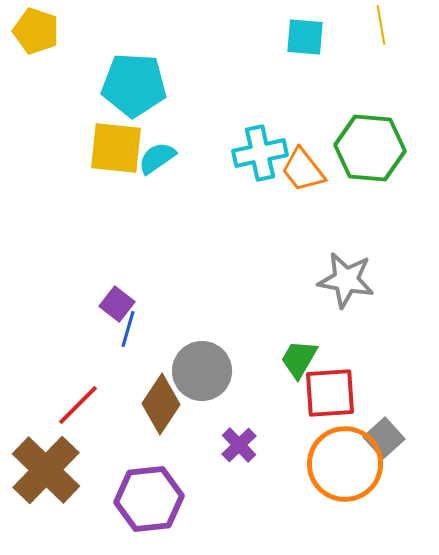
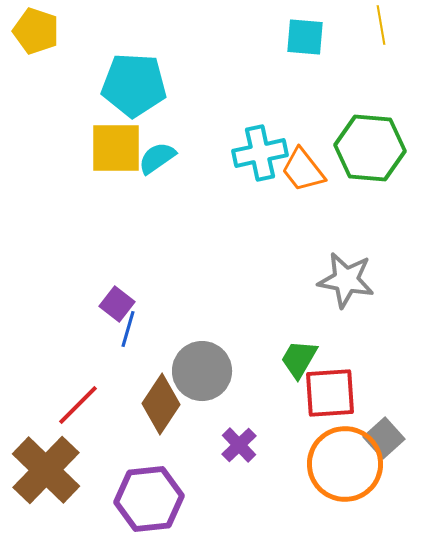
yellow square: rotated 6 degrees counterclockwise
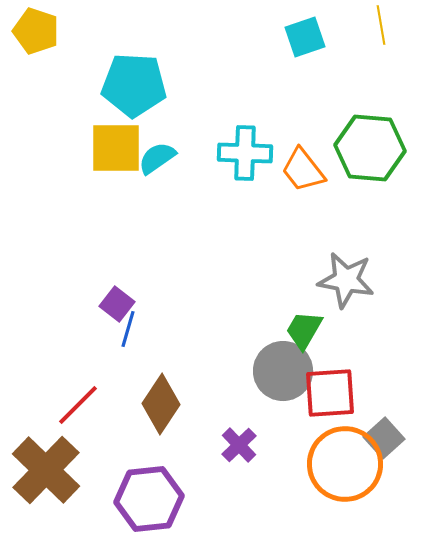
cyan square: rotated 24 degrees counterclockwise
cyan cross: moved 15 px left; rotated 14 degrees clockwise
green trapezoid: moved 5 px right, 29 px up
gray circle: moved 81 px right
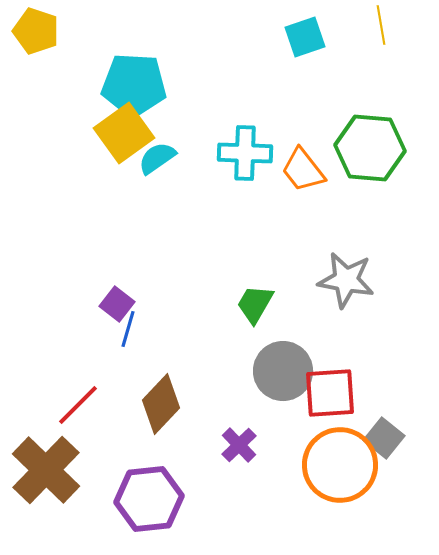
yellow square: moved 8 px right, 15 px up; rotated 36 degrees counterclockwise
green trapezoid: moved 49 px left, 26 px up
brown diamond: rotated 10 degrees clockwise
gray square: rotated 9 degrees counterclockwise
orange circle: moved 5 px left, 1 px down
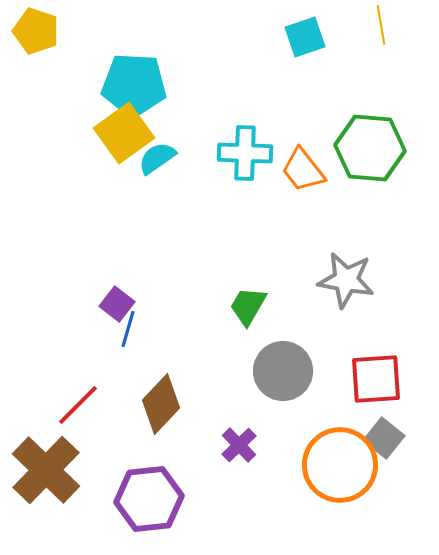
green trapezoid: moved 7 px left, 2 px down
red square: moved 46 px right, 14 px up
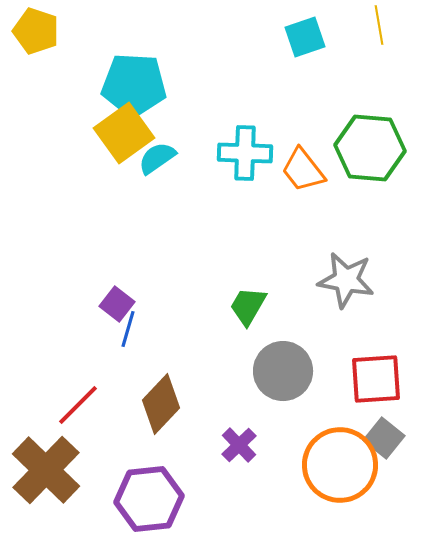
yellow line: moved 2 px left
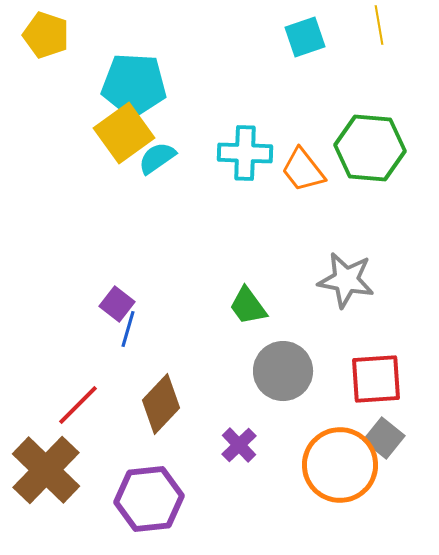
yellow pentagon: moved 10 px right, 4 px down
green trapezoid: rotated 66 degrees counterclockwise
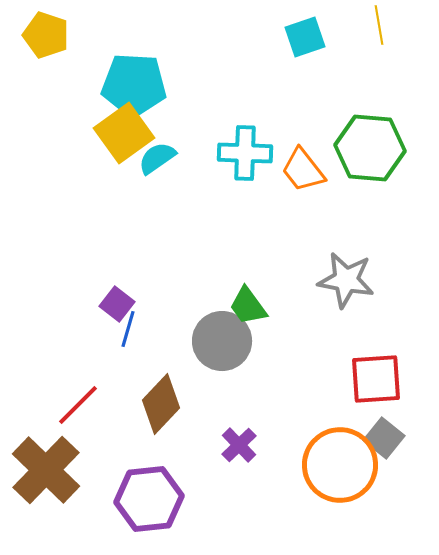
gray circle: moved 61 px left, 30 px up
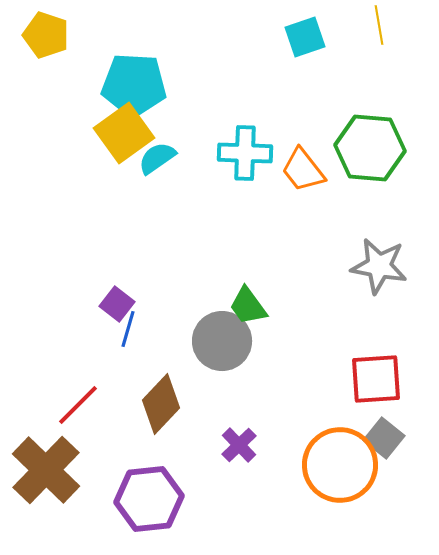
gray star: moved 33 px right, 14 px up
